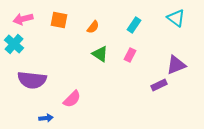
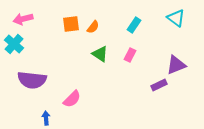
orange square: moved 12 px right, 4 px down; rotated 18 degrees counterclockwise
blue arrow: rotated 88 degrees counterclockwise
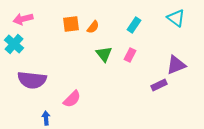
green triangle: moved 4 px right; rotated 18 degrees clockwise
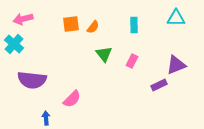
cyan triangle: rotated 36 degrees counterclockwise
cyan rectangle: rotated 35 degrees counterclockwise
pink rectangle: moved 2 px right, 6 px down
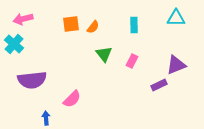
purple semicircle: rotated 12 degrees counterclockwise
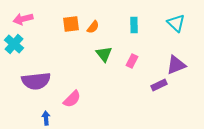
cyan triangle: moved 5 px down; rotated 42 degrees clockwise
purple semicircle: moved 4 px right, 1 px down
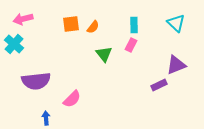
pink rectangle: moved 1 px left, 16 px up
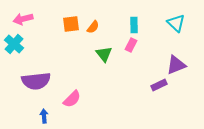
blue arrow: moved 2 px left, 2 px up
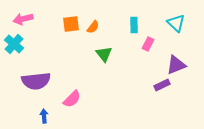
pink rectangle: moved 17 px right, 1 px up
purple rectangle: moved 3 px right
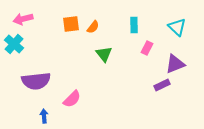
cyan triangle: moved 1 px right, 4 px down
pink rectangle: moved 1 px left, 4 px down
purple triangle: moved 1 px left, 1 px up
